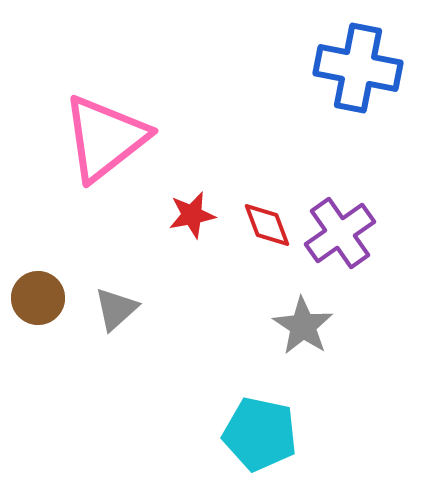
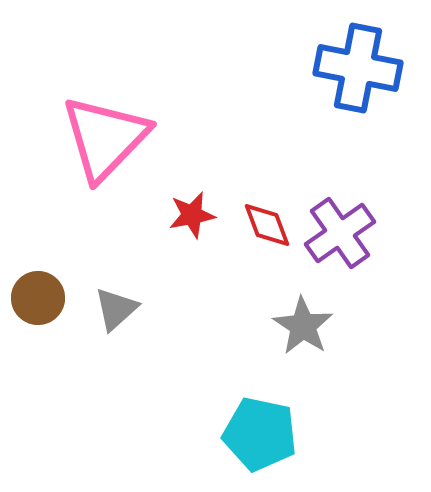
pink triangle: rotated 8 degrees counterclockwise
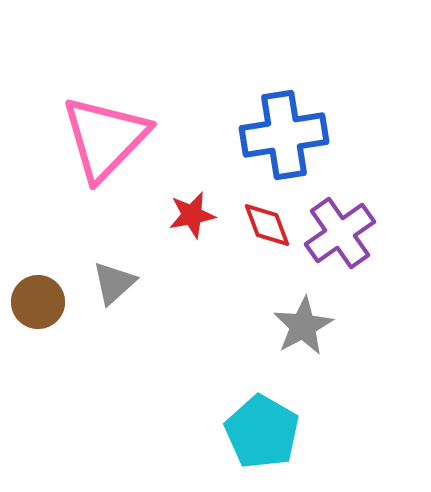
blue cross: moved 74 px left, 67 px down; rotated 20 degrees counterclockwise
brown circle: moved 4 px down
gray triangle: moved 2 px left, 26 px up
gray star: rotated 10 degrees clockwise
cyan pentagon: moved 2 px right, 2 px up; rotated 18 degrees clockwise
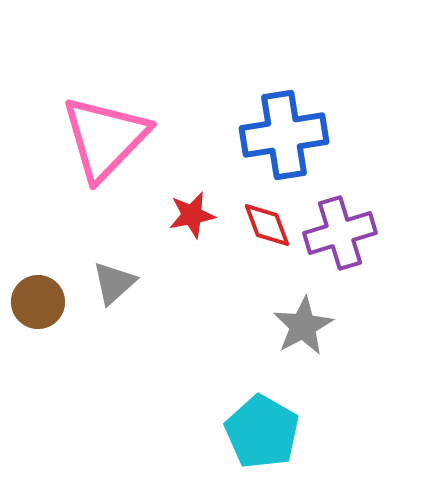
purple cross: rotated 18 degrees clockwise
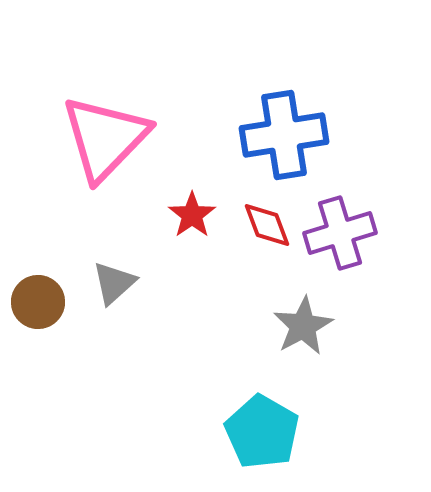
red star: rotated 24 degrees counterclockwise
